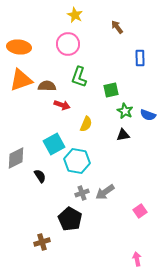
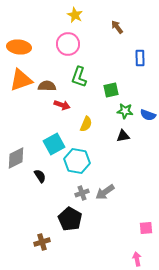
green star: rotated 21 degrees counterclockwise
black triangle: moved 1 px down
pink square: moved 6 px right, 17 px down; rotated 32 degrees clockwise
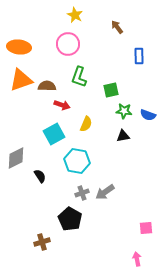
blue rectangle: moved 1 px left, 2 px up
green star: moved 1 px left
cyan square: moved 10 px up
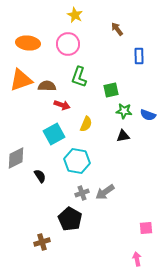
brown arrow: moved 2 px down
orange ellipse: moved 9 px right, 4 px up
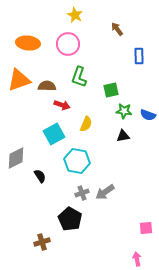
orange triangle: moved 2 px left
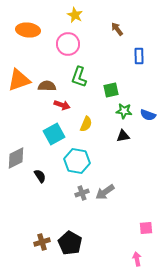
orange ellipse: moved 13 px up
black pentagon: moved 24 px down
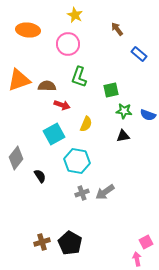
blue rectangle: moved 2 px up; rotated 49 degrees counterclockwise
gray diamond: rotated 25 degrees counterclockwise
pink square: moved 14 px down; rotated 24 degrees counterclockwise
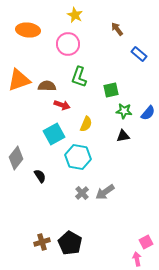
blue semicircle: moved 2 px up; rotated 70 degrees counterclockwise
cyan hexagon: moved 1 px right, 4 px up
gray cross: rotated 24 degrees counterclockwise
